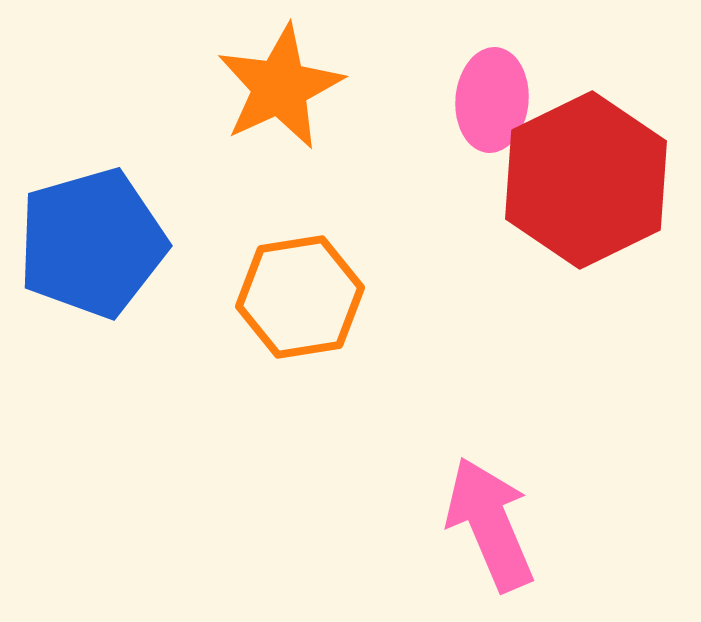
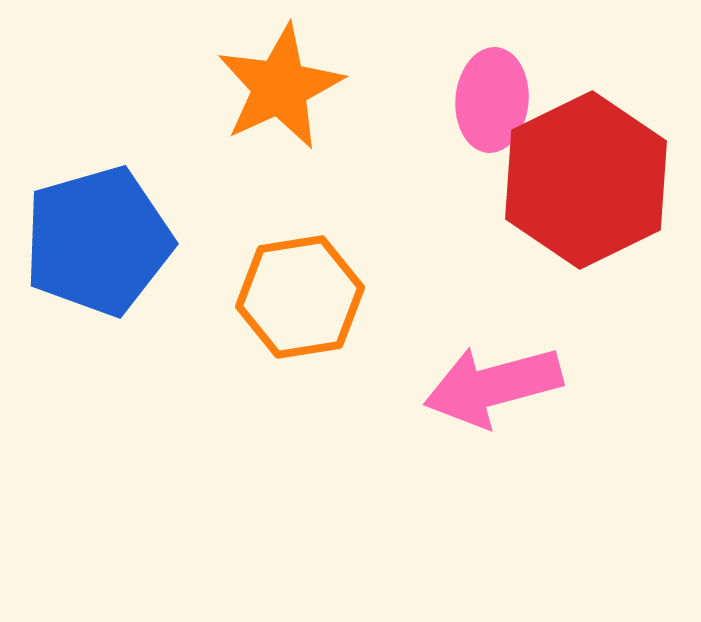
blue pentagon: moved 6 px right, 2 px up
pink arrow: moved 3 px right, 138 px up; rotated 82 degrees counterclockwise
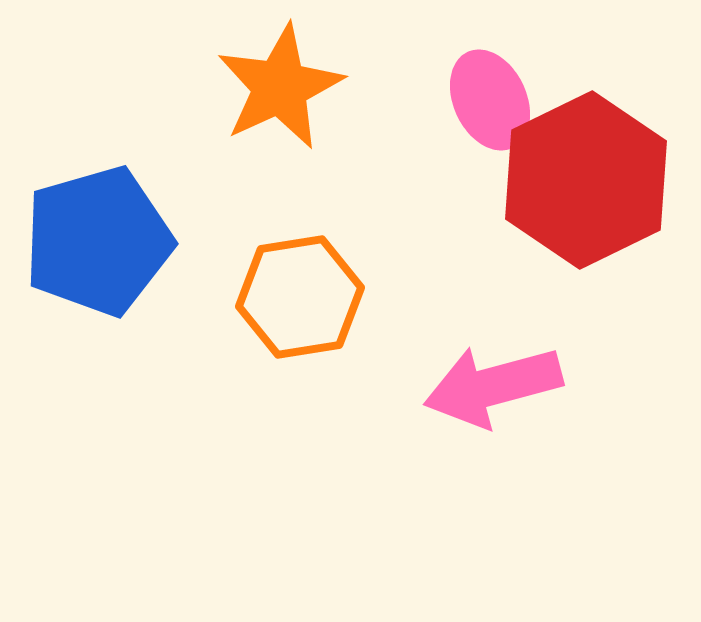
pink ellipse: moved 2 px left; rotated 30 degrees counterclockwise
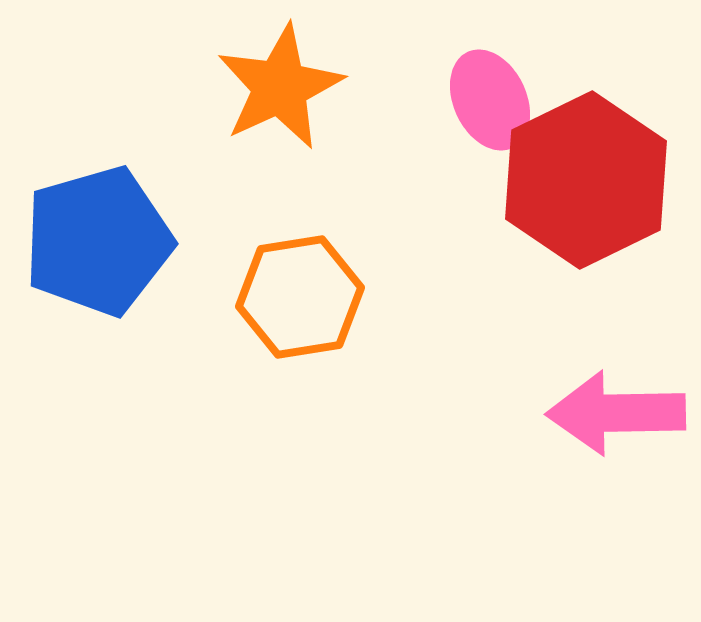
pink arrow: moved 123 px right, 27 px down; rotated 14 degrees clockwise
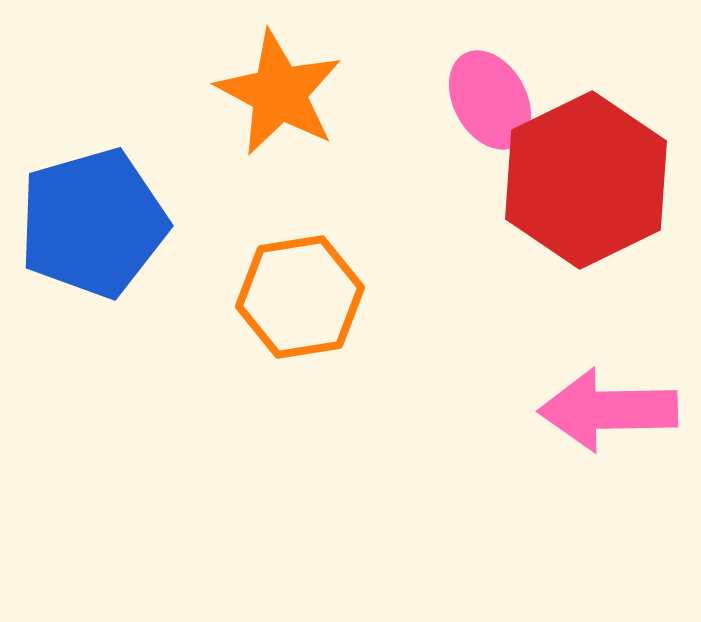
orange star: moved 1 px left, 6 px down; rotated 19 degrees counterclockwise
pink ellipse: rotated 4 degrees counterclockwise
blue pentagon: moved 5 px left, 18 px up
pink arrow: moved 8 px left, 3 px up
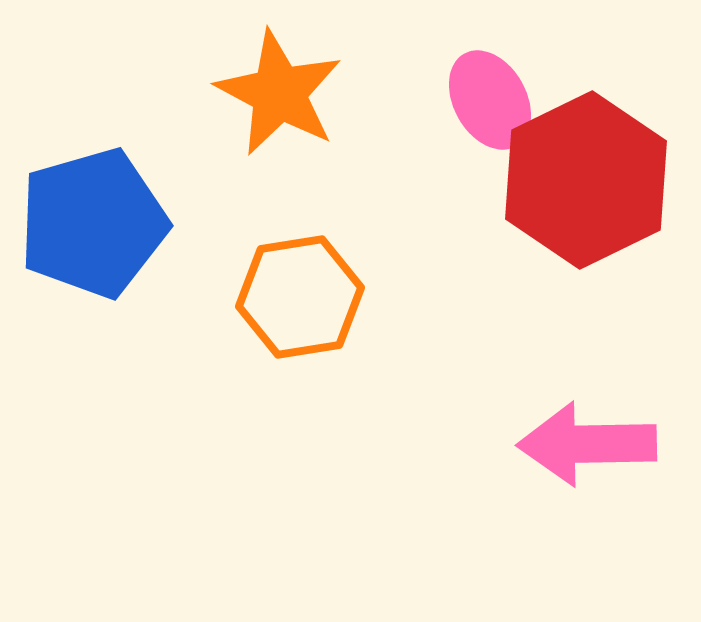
pink arrow: moved 21 px left, 34 px down
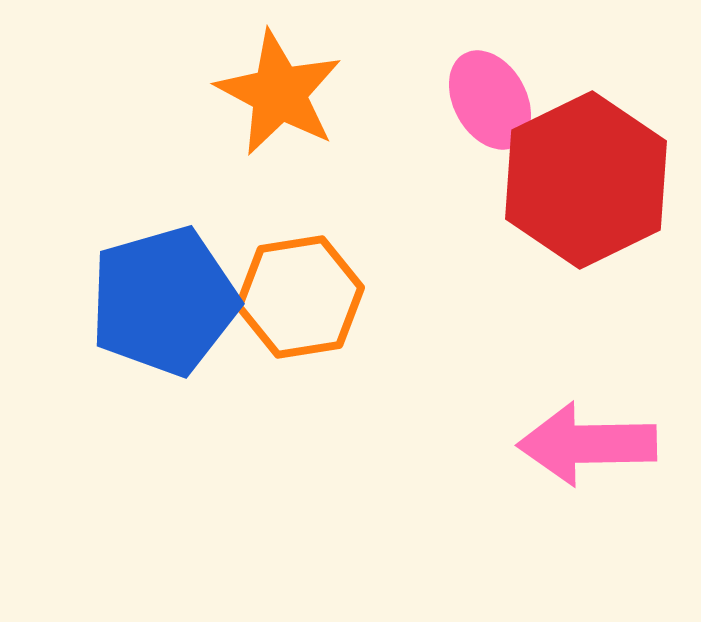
blue pentagon: moved 71 px right, 78 px down
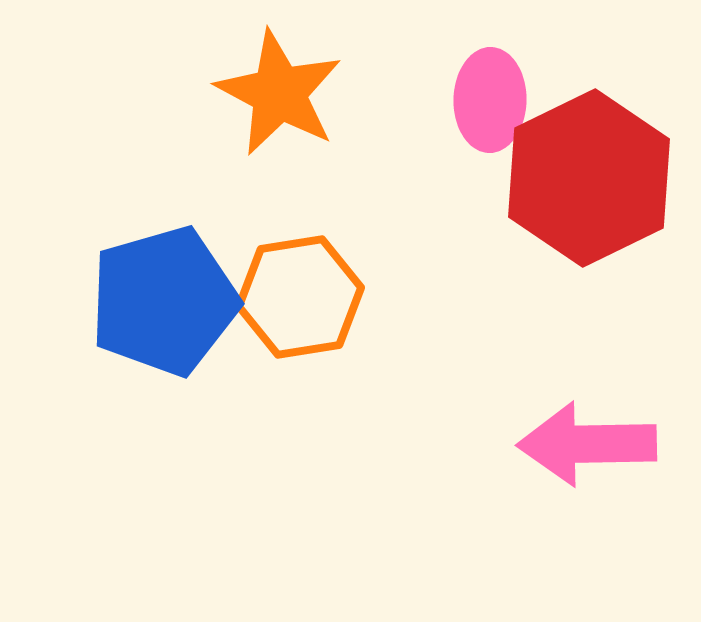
pink ellipse: rotated 30 degrees clockwise
red hexagon: moved 3 px right, 2 px up
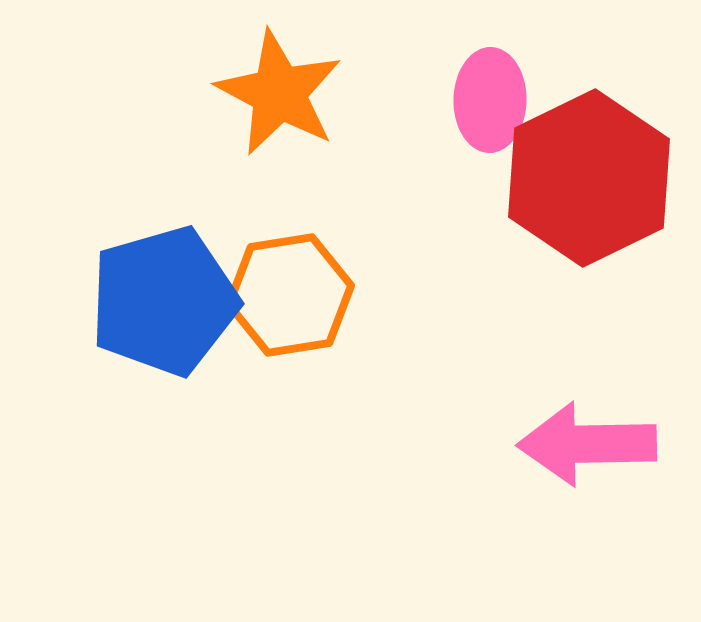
orange hexagon: moved 10 px left, 2 px up
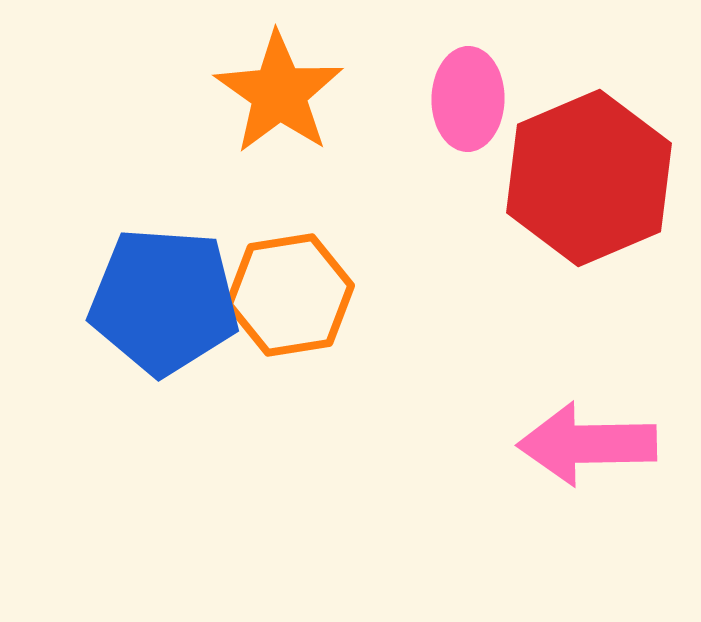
orange star: rotated 7 degrees clockwise
pink ellipse: moved 22 px left, 1 px up
red hexagon: rotated 3 degrees clockwise
blue pentagon: rotated 20 degrees clockwise
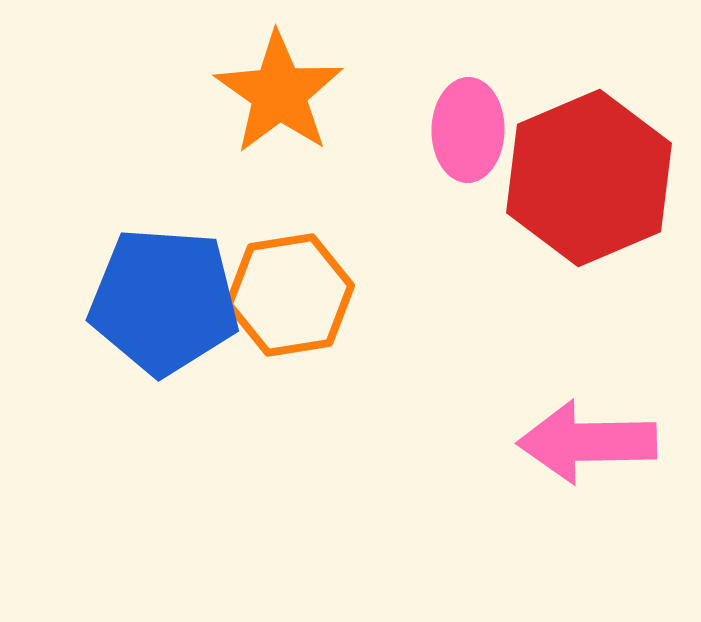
pink ellipse: moved 31 px down
pink arrow: moved 2 px up
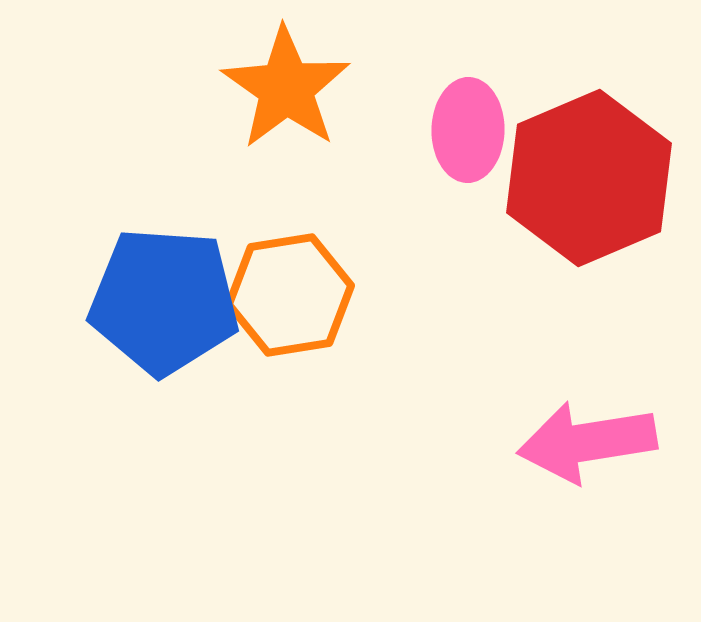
orange star: moved 7 px right, 5 px up
pink arrow: rotated 8 degrees counterclockwise
